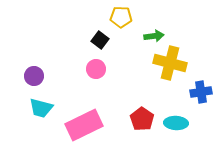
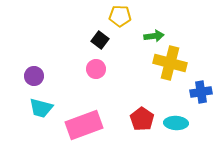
yellow pentagon: moved 1 px left, 1 px up
pink rectangle: rotated 6 degrees clockwise
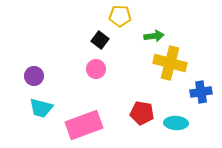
red pentagon: moved 6 px up; rotated 25 degrees counterclockwise
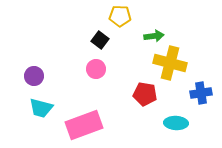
blue cross: moved 1 px down
red pentagon: moved 3 px right, 19 px up
